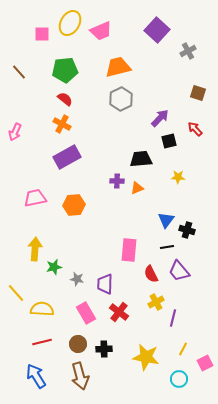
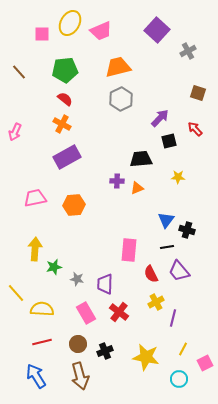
black cross at (104, 349): moved 1 px right, 2 px down; rotated 21 degrees counterclockwise
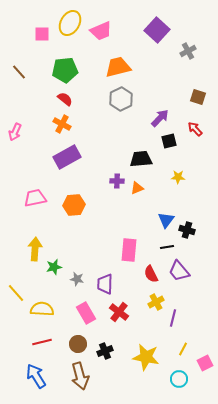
brown square at (198, 93): moved 4 px down
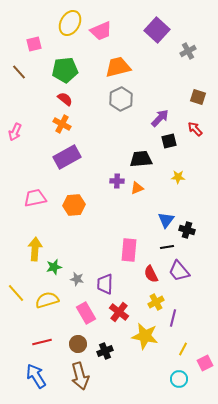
pink square at (42, 34): moved 8 px left, 10 px down; rotated 14 degrees counterclockwise
yellow semicircle at (42, 309): moved 5 px right, 9 px up; rotated 20 degrees counterclockwise
yellow star at (146, 357): moved 1 px left, 21 px up
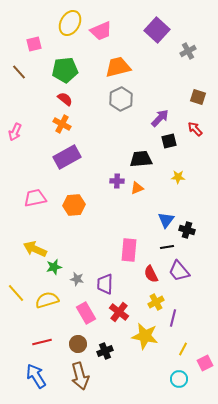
yellow arrow at (35, 249): rotated 70 degrees counterclockwise
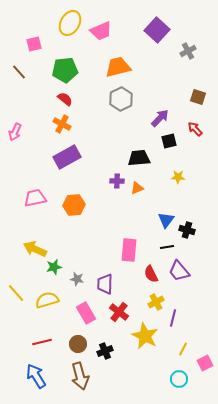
black trapezoid at (141, 159): moved 2 px left, 1 px up
yellow star at (145, 336): rotated 16 degrees clockwise
